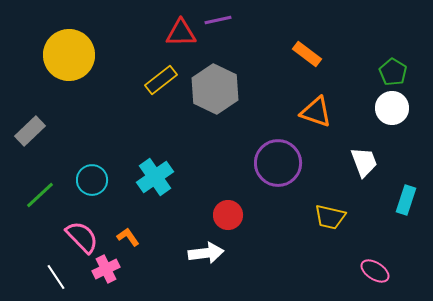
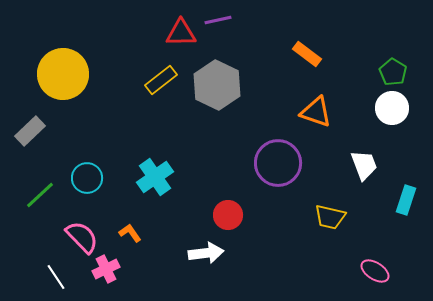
yellow circle: moved 6 px left, 19 px down
gray hexagon: moved 2 px right, 4 px up
white trapezoid: moved 3 px down
cyan circle: moved 5 px left, 2 px up
orange L-shape: moved 2 px right, 4 px up
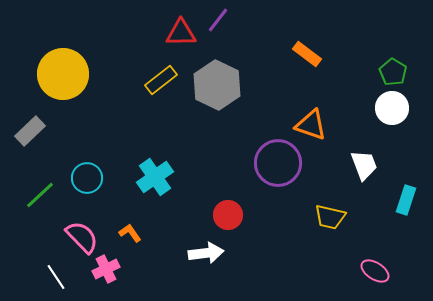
purple line: rotated 40 degrees counterclockwise
orange triangle: moved 5 px left, 13 px down
